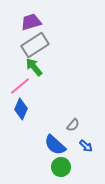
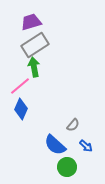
green arrow: rotated 30 degrees clockwise
green circle: moved 6 px right
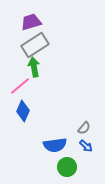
blue diamond: moved 2 px right, 2 px down
gray semicircle: moved 11 px right, 3 px down
blue semicircle: rotated 50 degrees counterclockwise
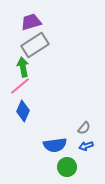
green arrow: moved 11 px left
blue arrow: rotated 120 degrees clockwise
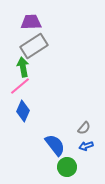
purple trapezoid: rotated 15 degrees clockwise
gray rectangle: moved 1 px left, 1 px down
blue semicircle: rotated 120 degrees counterclockwise
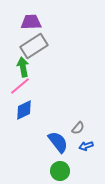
blue diamond: moved 1 px right, 1 px up; rotated 40 degrees clockwise
gray semicircle: moved 6 px left
blue semicircle: moved 3 px right, 3 px up
green circle: moved 7 px left, 4 px down
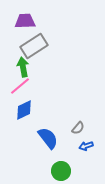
purple trapezoid: moved 6 px left, 1 px up
blue semicircle: moved 10 px left, 4 px up
green circle: moved 1 px right
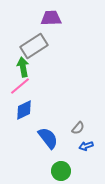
purple trapezoid: moved 26 px right, 3 px up
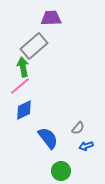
gray rectangle: rotated 8 degrees counterclockwise
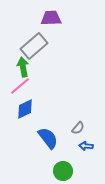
blue diamond: moved 1 px right, 1 px up
blue arrow: rotated 24 degrees clockwise
green circle: moved 2 px right
